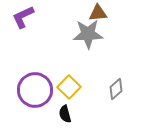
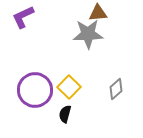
black semicircle: rotated 30 degrees clockwise
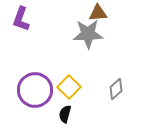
purple L-shape: moved 2 px left, 2 px down; rotated 45 degrees counterclockwise
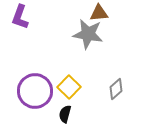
brown triangle: moved 1 px right
purple L-shape: moved 1 px left, 2 px up
gray star: rotated 12 degrees clockwise
purple circle: moved 1 px down
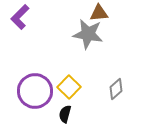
purple L-shape: rotated 25 degrees clockwise
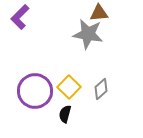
gray diamond: moved 15 px left
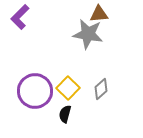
brown triangle: moved 1 px down
yellow square: moved 1 px left, 1 px down
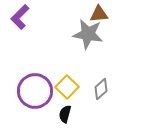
yellow square: moved 1 px left, 1 px up
